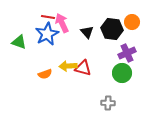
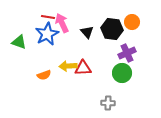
red triangle: rotated 18 degrees counterclockwise
orange semicircle: moved 1 px left, 1 px down
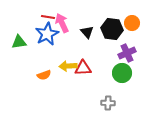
orange circle: moved 1 px down
green triangle: rotated 28 degrees counterclockwise
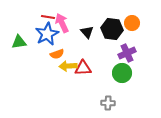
orange semicircle: moved 13 px right, 21 px up
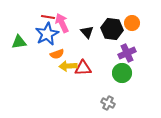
gray cross: rotated 24 degrees clockwise
